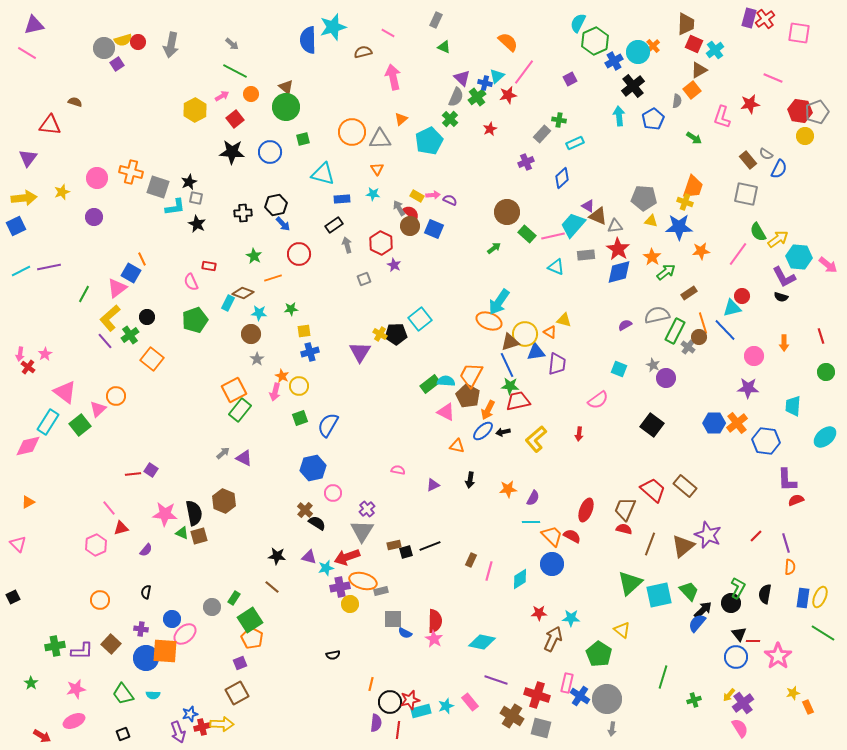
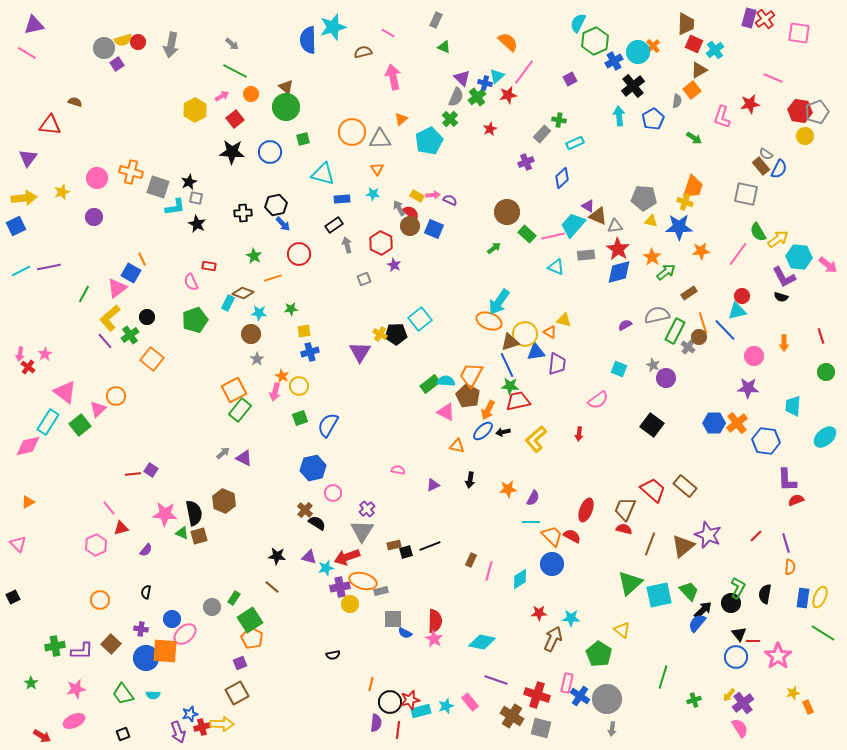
brown rectangle at (748, 160): moved 13 px right, 6 px down
cyan triangle at (732, 308): moved 5 px right, 3 px down
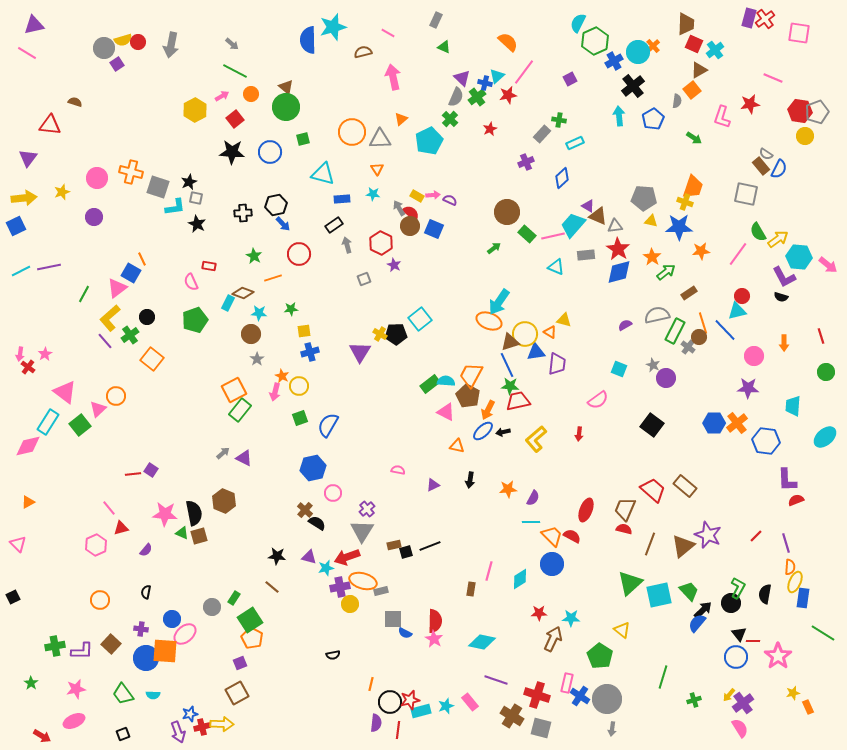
brown rectangle at (471, 560): moved 29 px down; rotated 16 degrees counterclockwise
yellow ellipse at (820, 597): moved 25 px left, 15 px up
green pentagon at (599, 654): moved 1 px right, 2 px down
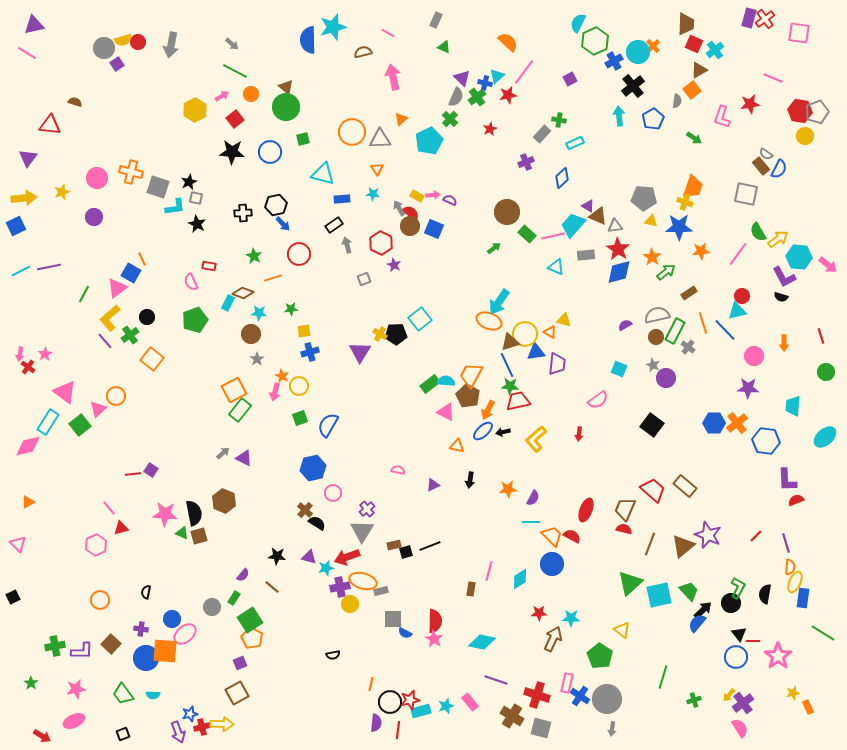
brown circle at (699, 337): moved 43 px left
purple semicircle at (146, 550): moved 97 px right, 25 px down
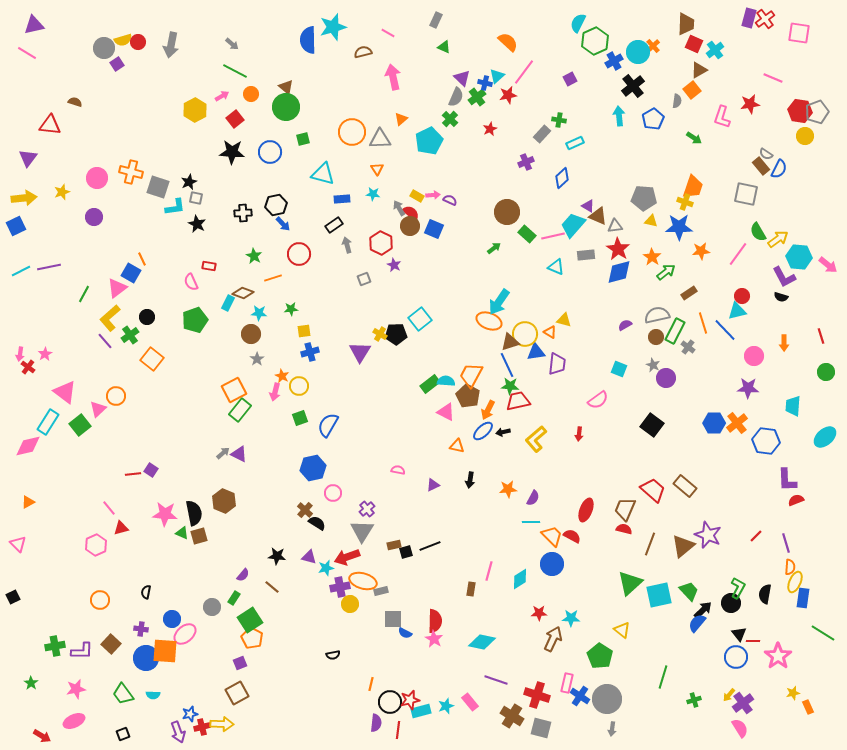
purple triangle at (244, 458): moved 5 px left, 4 px up
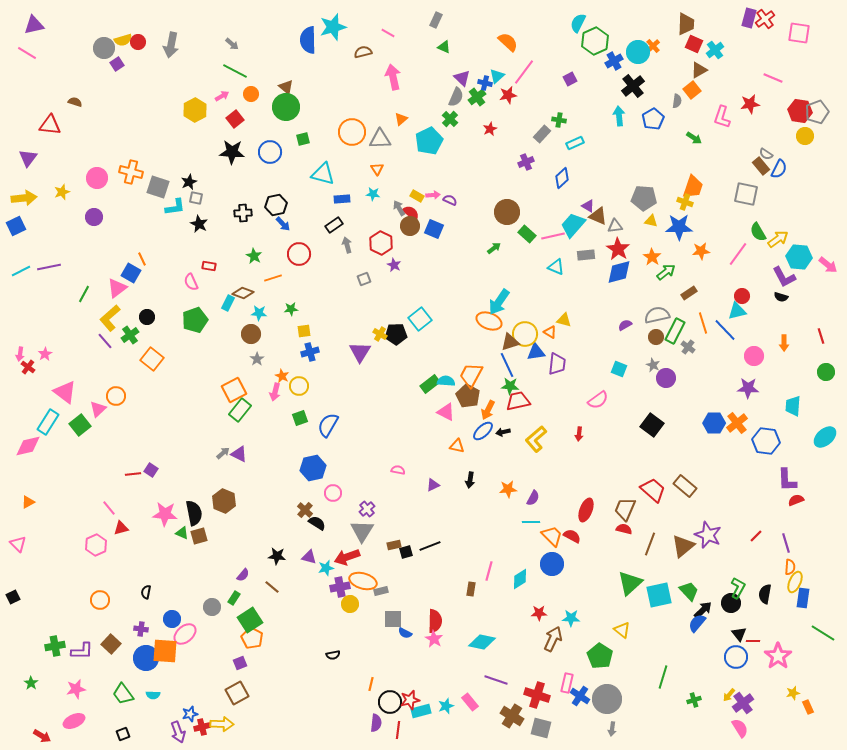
black star at (197, 224): moved 2 px right
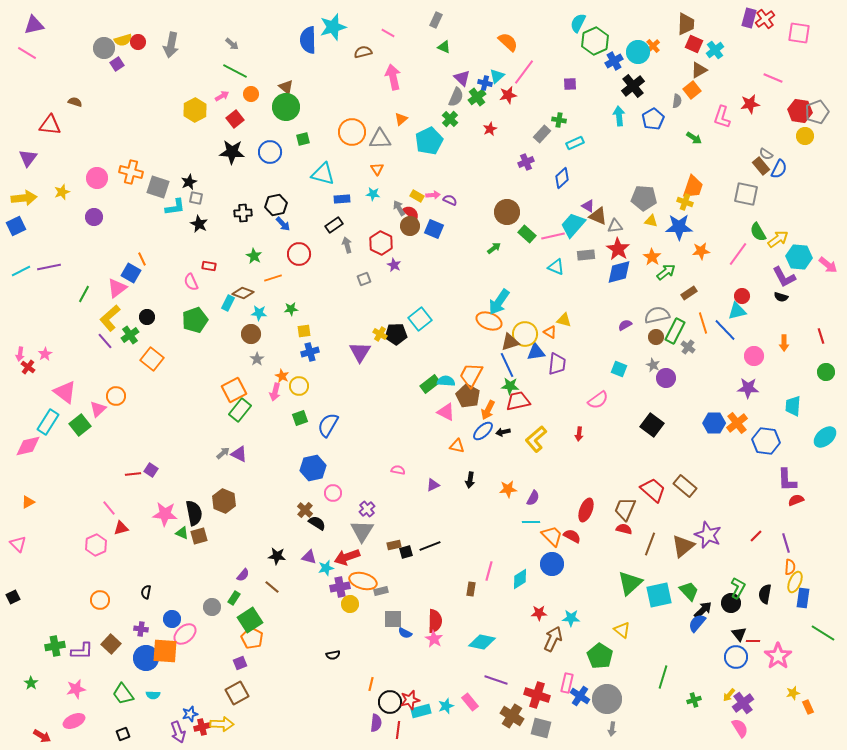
purple square at (570, 79): moved 5 px down; rotated 24 degrees clockwise
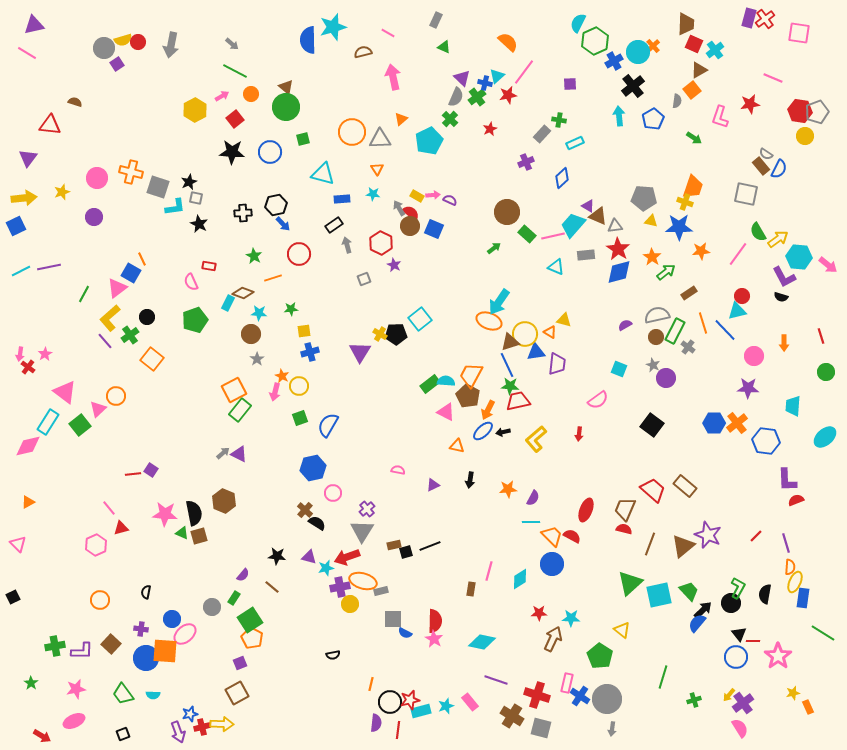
pink L-shape at (722, 117): moved 2 px left
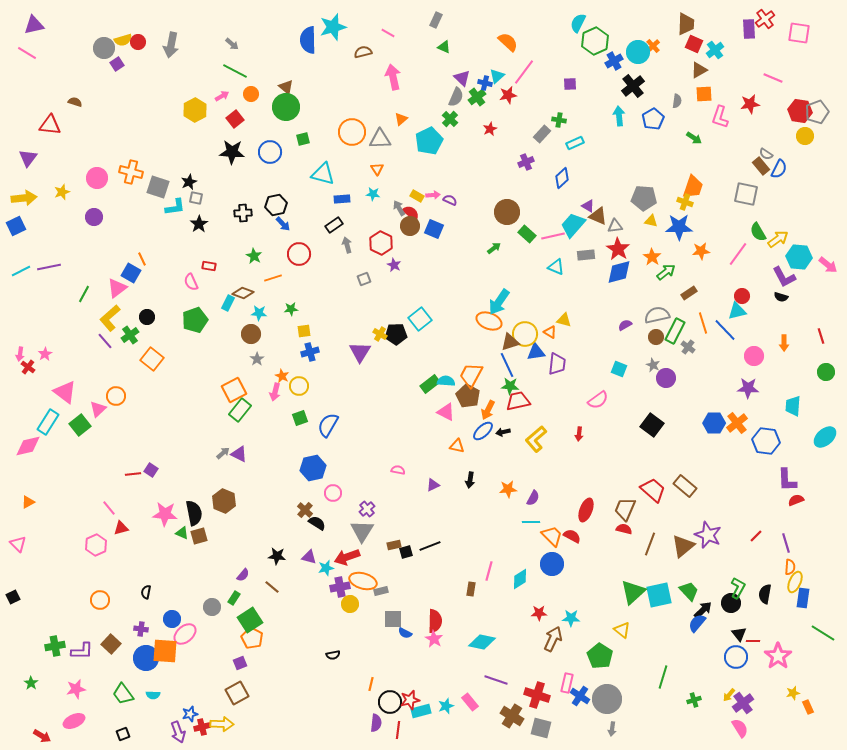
purple rectangle at (749, 18): moved 11 px down; rotated 18 degrees counterclockwise
orange square at (692, 90): moved 12 px right, 4 px down; rotated 36 degrees clockwise
black star at (199, 224): rotated 12 degrees clockwise
green triangle at (630, 583): moved 3 px right, 9 px down
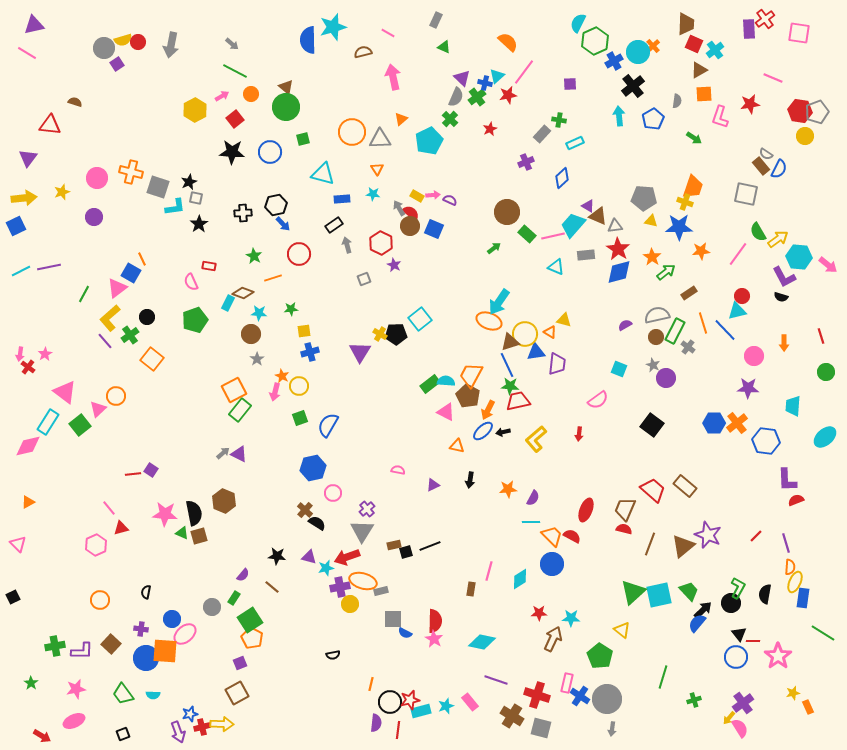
yellow arrow at (729, 695): moved 23 px down
